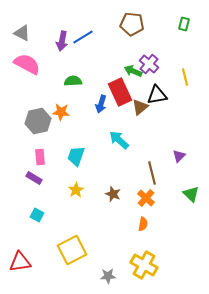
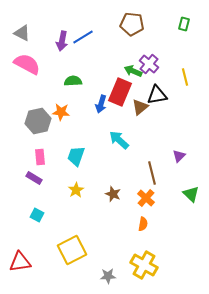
red rectangle: rotated 48 degrees clockwise
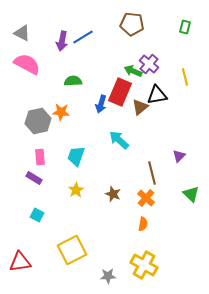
green rectangle: moved 1 px right, 3 px down
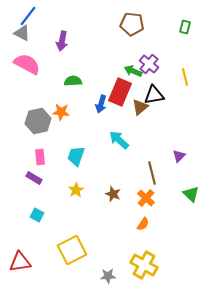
blue line: moved 55 px left, 21 px up; rotated 20 degrees counterclockwise
black triangle: moved 3 px left
orange semicircle: rotated 24 degrees clockwise
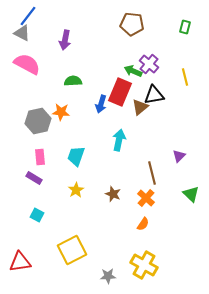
purple arrow: moved 3 px right, 1 px up
cyan arrow: rotated 60 degrees clockwise
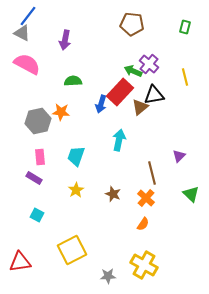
red rectangle: rotated 20 degrees clockwise
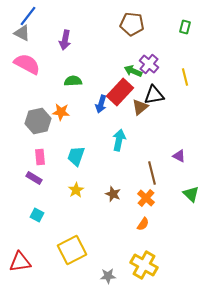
purple triangle: rotated 48 degrees counterclockwise
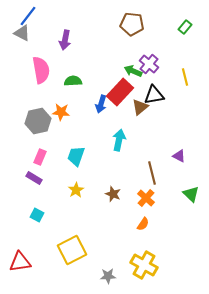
green rectangle: rotated 24 degrees clockwise
pink semicircle: moved 14 px right, 6 px down; rotated 52 degrees clockwise
pink rectangle: rotated 28 degrees clockwise
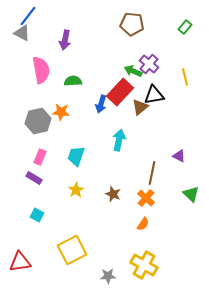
brown line: rotated 25 degrees clockwise
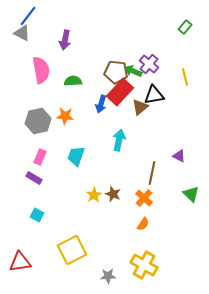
brown pentagon: moved 16 px left, 48 px down
orange star: moved 4 px right, 4 px down
yellow star: moved 18 px right, 5 px down
orange cross: moved 2 px left
